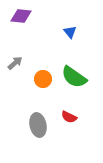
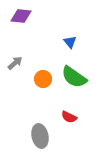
blue triangle: moved 10 px down
gray ellipse: moved 2 px right, 11 px down
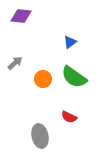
blue triangle: rotated 32 degrees clockwise
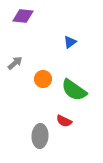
purple diamond: moved 2 px right
green semicircle: moved 13 px down
red semicircle: moved 5 px left, 4 px down
gray ellipse: rotated 15 degrees clockwise
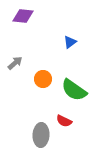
gray ellipse: moved 1 px right, 1 px up
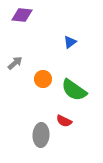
purple diamond: moved 1 px left, 1 px up
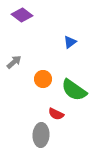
purple diamond: rotated 30 degrees clockwise
gray arrow: moved 1 px left, 1 px up
red semicircle: moved 8 px left, 7 px up
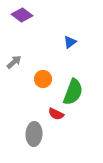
green semicircle: moved 1 px left, 2 px down; rotated 104 degrees counterclockwise
gray ellipse: moved 7 px left, 1 px up
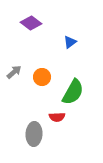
purple diamond: moved 9 px right, 8 px down
gray arrow: moved 10 px down
orange circle: moved 1 px left, 2 px up
green semicircle: rotated 8 degrees clockwise
red semicircle: moved 1 px right, 3 px down; rotated 28 degrees counterclockwise
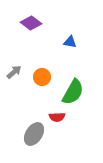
blue triangle: rotated 48 degrees clockwise
gray ellipse: rotated 30 degrees clockwise
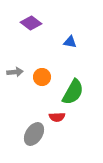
gray arrow: moved 1 px right; rotated 35 degrees clockwise
